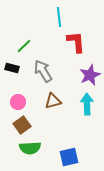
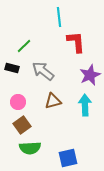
gray arrow: rotated 20 degrees counterclockwise
cyan arrow: moved 2 px left, 1 px down
blue square: moved 1 px left, 1 px down
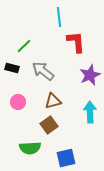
cyan arrow: moved 5 px right, 7 px down
brown square: moved 27 px right
blue square: moved 2 px left
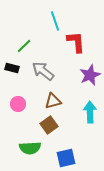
cyan line: moved 4 px left, 4 px down; rotated 12 degrees counterclockwise
pink circle: moved 2 px down
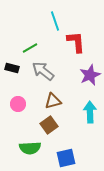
green line: moved 6 px right, 2 px down; rotated 14 degrees clockwise
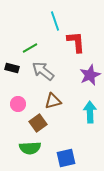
brown square: moved 11 px left, 2 px up
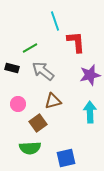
purple star: rotated 10 degrees clockwise
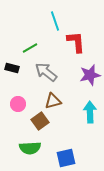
gray arrow: moved 3 px right, 1 px down
brown square: moved 2 px right, 2 px up
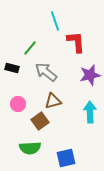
green line: rotated 21 degrees counterclockwise
